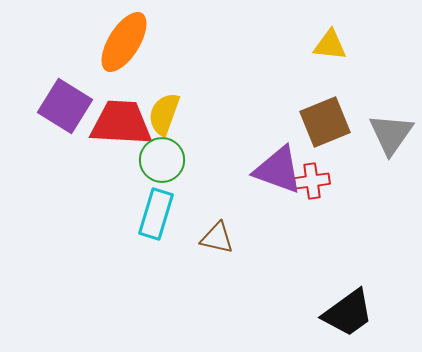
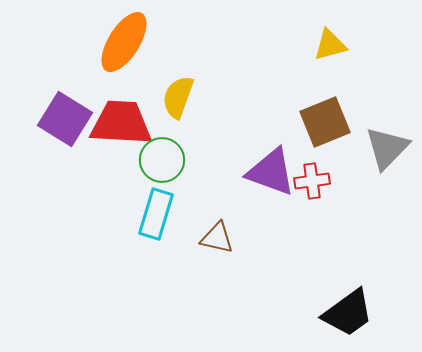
yellow triangle: rotated 21 degrees counterclockwise
purple square: moved 13 px down
yellow semicircle: moved 14 px right, 17 px up
gray triangle: moved 4 px left, 14 px down; rotated 9 degrees clockwise
purple triangle: moved 7 px left, 2 px down
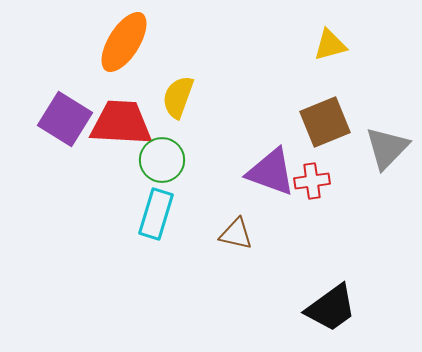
brown triangle: moved 19 px right, 4 px up
black trapezoid: moved 17 px left, 5 px up
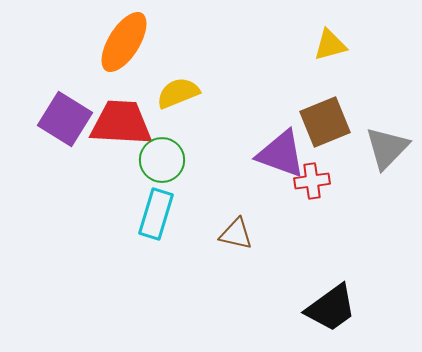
yellow semicircle: moved 4 px up; rotated 48 degrees clockwise
purple triangle: moved 10 px right, 18 px up
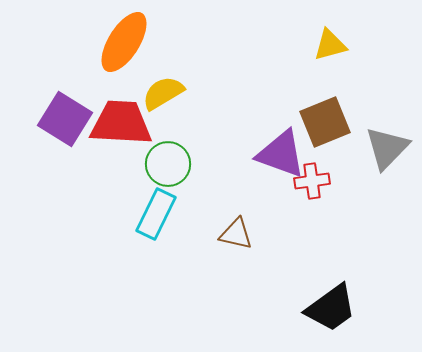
yellow semicircle: moved 15 px left; rotated 9 degrees counterclockwise
green circle: moved 6 px right, 4 px down
cyan rectangle: rotated 9 degrees clockwise
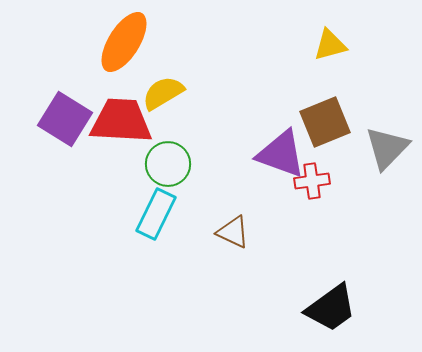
red trapezoid: moved 2 px up
brown triangle: moved 3 px left, 2 px up; rotated 12 degrees clockwise
